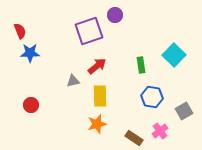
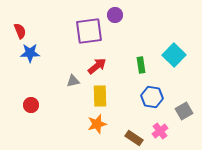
purple square: rotated 12 degrees clockwise
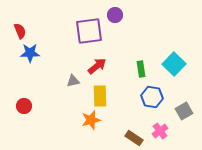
cyan square: moved 9 px down
green rectangle: moved 4 px down
red circle: moved 7 px left, 1 px down
orange star: moved 6 px left, 4 px up
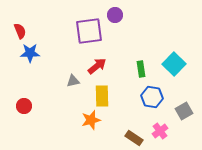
yellow rectangle: moved 2 px right
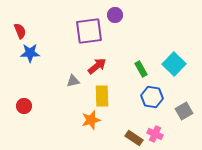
green rectangle: rotated 21 degrees counterclockwise
pink cross: moved 5 px left, 3 px down; rotated 28 degrees counterclockwise
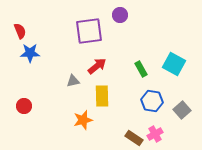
purple circle: moved 5 px right
cyan square: rotated 15 degrees counterclockwise
blue hexagon: moved 4 px down
gray square: moved 2 px left, 1 px up; rotated 12 degrees counterclockwise
orange star: moved 8 px left
pink cross: rotated 35 degrees clockwise
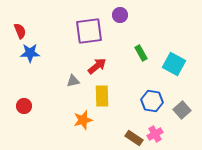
green rectangle: moved 16 px up
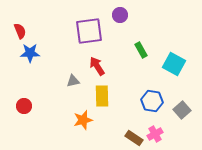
green rectangle: moved 3 px up
red arrow: rotated 84 degrees counterclockwise
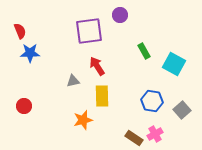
green rectangle: moved 3 px right, 1 px down
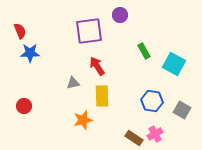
gray triangle: moved 2 px down
gray square: rotated 18 degrees counterclockwise
